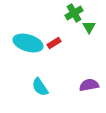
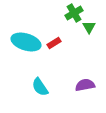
cyan ellipse: moved 2 px left, 1 px up
purple semicircle: moved 4 px left
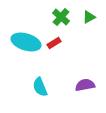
green cross: moved 13 px left, 4 px down; rotated 18 degrees counterclockwise
green triangle: moved 10 px up; rotated 32 degrees clockwise
cyan semicircle: rotated 12 degrees clockwise
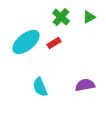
cyan ellipse: rotated 56 degrees counterclockwise
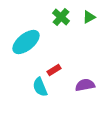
red rectangle: moved 27 px down
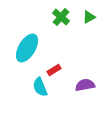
cyan ellipse: moved 1 px right, 6 px down; rotated 20 degrees counterclockwise
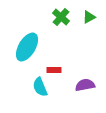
cyan ellipse: moved 1 px up
red rectangle: rotated 32 degrees clockwise
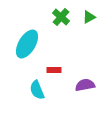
cyan ellipse: moved 3 px up
cyan semicircle: moved 3 px left, 3 px down
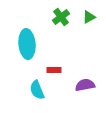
green cross: rotated 12 degrees clockwise
cyan ellipse: rotated 36 degrees counterclockwise
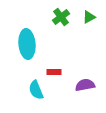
red rectangle: moved 2 px down
cyan semicircle: moved 1 px left
